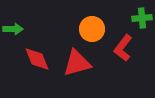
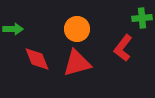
orange circle: moved 15 px left
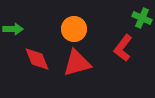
green cross: rotated 30 degrees clockwise
orange circle: moved 3 px left
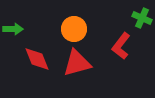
red L-shape: moved 2 px left, 2 px up
